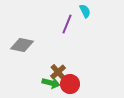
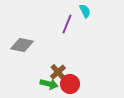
green arrow: moved 2 px left, 1 px down
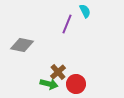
red circle: moved 6 px right
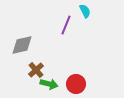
purple line: moved 1 px left, 1 px down
gray diamond: rotated 25 degrees counterclockwise
brown cross: moved 22 px left, 2 px up
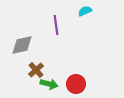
cyan semicircle: rotated 88 degrees counterclockwise
purple line: moved 10 px left; rotated 30 degrees counterclockwise
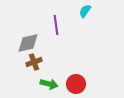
cyan semicircle: rotated 32 degrees counterclockwise
gray diamond: moved 6 px right, 2 px up
brown cross: moved 2 px left, 8 px up; rotated 21 degrees clockwise
